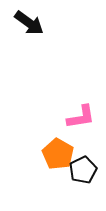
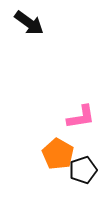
black pentagon: rotated 8 degrees clockwise
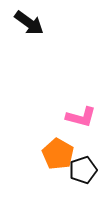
pink L-shape: rotated 24 degrees clockwise
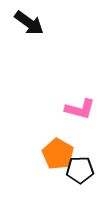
pink L-shape: moved 1 px left, 8 px up
black pentagon: moved 3 px left; rotated 16 degrees clockwise
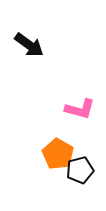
black arrow: moved 22 px down
black pentagon: rotated 12 degrees counterclockwise
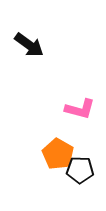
black pentagon: rotated 16 degrees clockwise
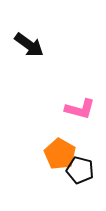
orange pentagon: moved 2 px right
black pentagon: rotated 12 degrees clockwise
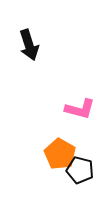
black arrow: rotated 36 degrees clockwise
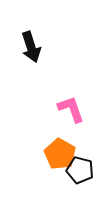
black arrow: moved 2 px right, 2 px down
pink L-shape: moved 9 px left; rotated 124 degrees counterclockwise
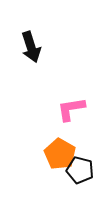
pink L-shape: rotated 80 degrees counterclockwise
